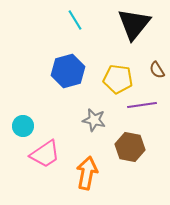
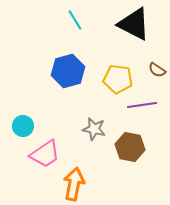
black triangle: rotated 42 degrees counterclockwise
brown semicircle: rotated 24 degrees counterclockwise
gray star: moved 9 px down
orange arrow: moved 13 px left, 11 px down
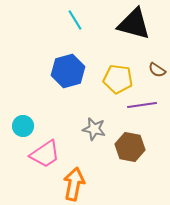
black triangle: rotated 12 degrees counterclockwise
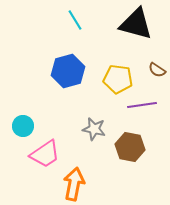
black triangle: moved 2 px right
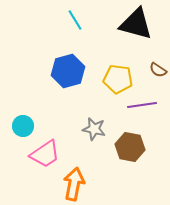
brown semicircle: moved 1 px right
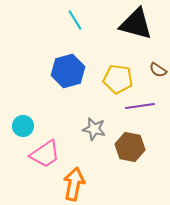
purple line: moved 2 px left, 1 px down
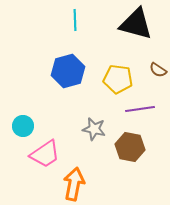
cyan line: rotated 30 degrees clockwise
purple line: moved 3 px down
